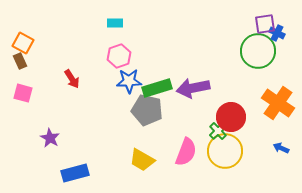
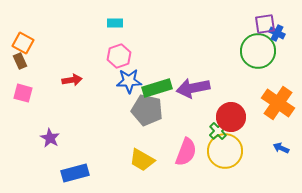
red arrow: moved 1 px down; rotated 66 degrees counterclockwise
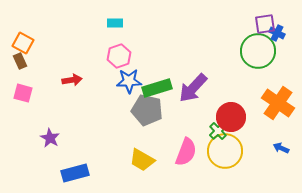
purple arrow: rotated 36 degrees counterclockwise
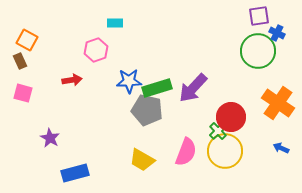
purple square: moved 6 px left, 8 px up
orange square: moved 4 px right, 3 px up
pink hexagon: moved 23 px left, 6 px up
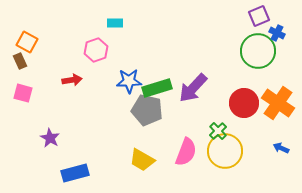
purple square: rotated 15 degrees counterclockwise
orange square: moved 2 px down
red circle: moved 13 px right, 14 px up
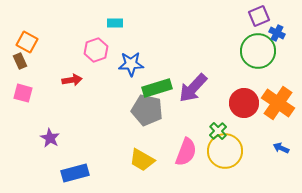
blue star: moved 2 px right, 17 px up
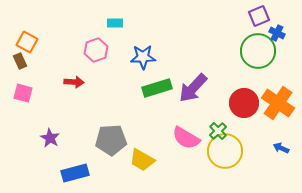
blue star: moved 12 px right, 7 px up
red arrow: moved 2 px right, 2 px down; rotated 12 degrees clockwise
gray pentagon: moved 36 px left, 30 px down; rotated 16 degrees counterclockwise
pink semicircle: moved 14 px up; rotated 100 degrees clockwise
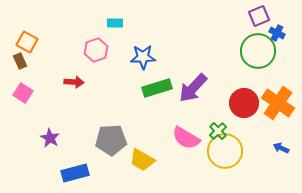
pink square: rotated 18 degrees clockwise
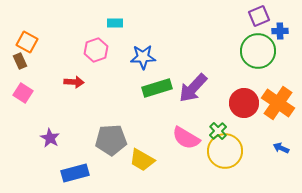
blue cross: moved 3 px right, 2 px up; rotated 28 degrees counterclockwise
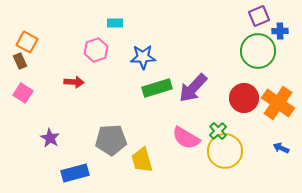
red circle: moved 5 px up
yellow trapezoid: rotated 44 degrees clockwise
